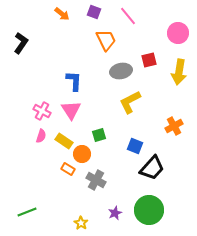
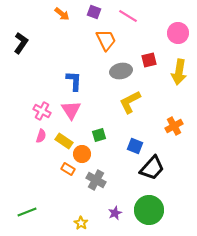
pink line: rotated 18 degrees counterclockwise
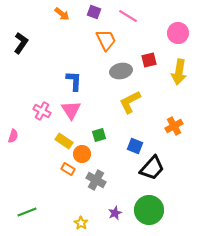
pink semicircle: moved 28 px left
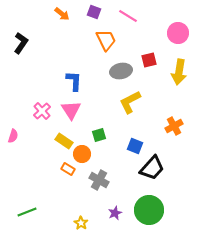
pink cross: rotated 18 degrees clockwise
gray cross: moved 3 px right
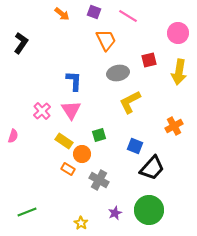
gray ellipse: moved 3 px left, 2 px down
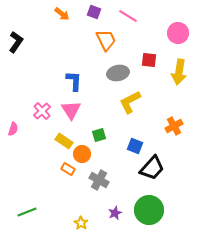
black L-shape: moved 5 px left, 1 px up
red square: rotated 21 degrees clockwise
pink semicircle: moved 7 px up
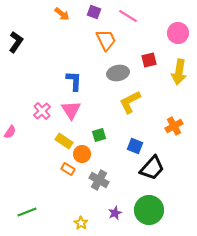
red square: rotated 21 degrees counterclockwise
pink semicircle: moved 3 px left, 3 px down; rotated 16 degrees clockwise
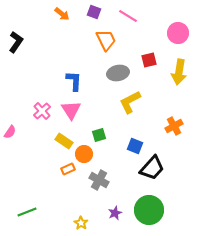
orange circle: moved 2 px right
orange rectangle: rotated 56 degrees counterclockwise
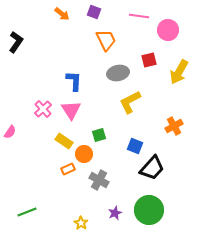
pink line: moved 11 px right; rotated 24 degrees counterclockwise
pink circle: moved 10 px left, 3 px up
yellow arrow: rotated 20 degrees clockwise
pink cross: moved 1 px right, 2 px up
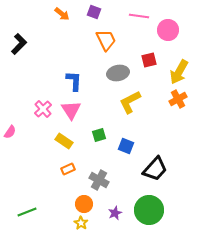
black L-shape: moved 3 px right, 2 px down; rotated 10 degrees clockwise
orange cross: moved 4 px right, 27 px up
blue square: moved 9 px left
orange circle: moved 50 px down
black trapezoid: moved 3 px right, 1 px down
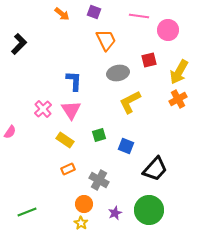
yellow rectangle: moved 1 px right, 1 px up
